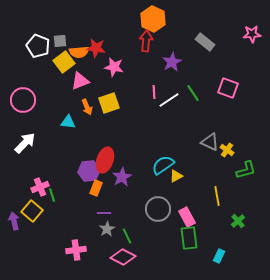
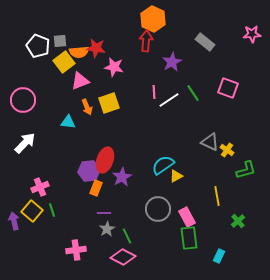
green line at (52, 195): moved 15 px down
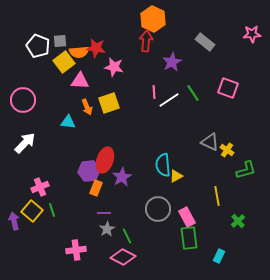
pink triangle at (80, 81): rotated 24 degrees clockwise
cyan semicircle at (163, 165): rotated 60 degrees counterclockwise
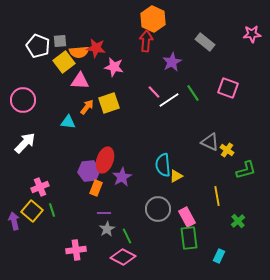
pink line at (154, 92): rotated 40 degrees counterclockwise
orange arrow at (87, 107): rotated 119 degrees counterclockwise
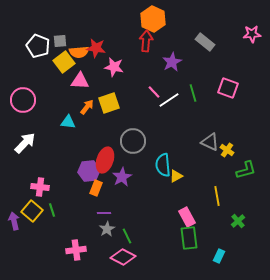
green line at (193, 93): rotated 18 degrees clockwise
pink cross at (40, 187): rotated 30 degrees clockwise
gray circle at (158, 209): moved 25 px left, 68 px up
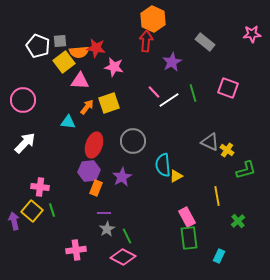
red ellipse at (105, 160): moved 11 px left, 15 px up
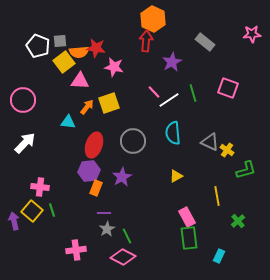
cyan semicircle at (163, 165): moved 10 px right, 32 px up
